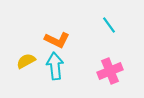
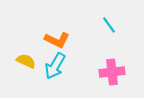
yellow semicircle: rotated 54 degrees clockwise
cyan arrow: rotated 144 degrees counterclockwise
pink cross: moved 2 px right, 1 px down; rotated 15 degrees clockwise
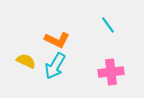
cyan line: moved 1 px left
pink cross: moved 1 px left
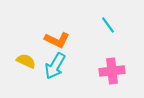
pink cross: moved 1 px right, 1 px up
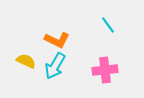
pink cross: moved 7 px left, 1 px up
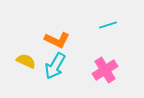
cyan line: rotated 72 degrees counterclockwise
pink cross: rotated 25 degrees counterclockwise
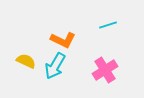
orange L-shape: moved 6 px right
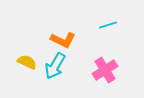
yellow semicircle: moved 1 px right, 1 px down
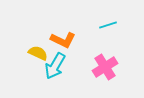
yellow semicircle: moved 11 px right, 9 px up
pink cross: moved 3 px up
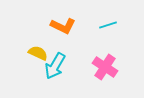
orange L-shape: moved 14 px up
pink cross: rotated 25 degrees counterclockwise
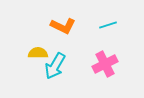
yellow semicircle: rotated 24 degrees counterclockwise
pink cross: moved 3 px up; rotated 30 degrees clockwise
